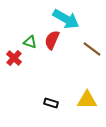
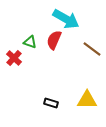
red semicircle: moved 2 px right
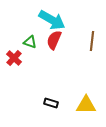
cyan arrow: moved 14 px left, 1 px down
brown line: moved 8 px up; rotated 60 degrees clockwise
yellow triangle: moved 1 px left, 5 px down
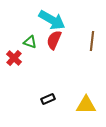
black rectangle: moved 3 px left, 4 px up; rotated 40 degrees counterclockwise
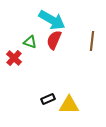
yellow triangle: moved 17 px left
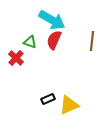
red cross: moved 2 px right
yellow triangle: rotated 25 degrees counterclockwise
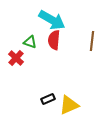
red semicircle: rotated 18 degrees counterclockwise
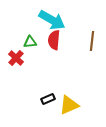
green triangle: rotated 24 degrees counterclockwise
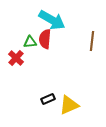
red semicircle: moved 9 px left, 1 px up
